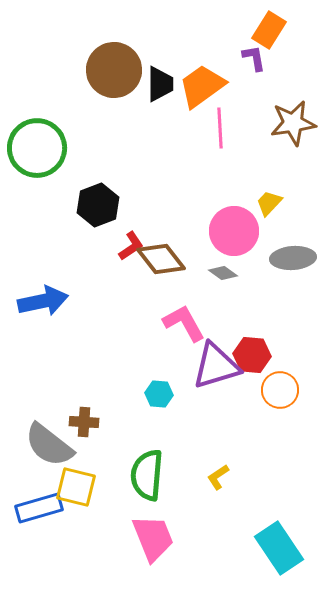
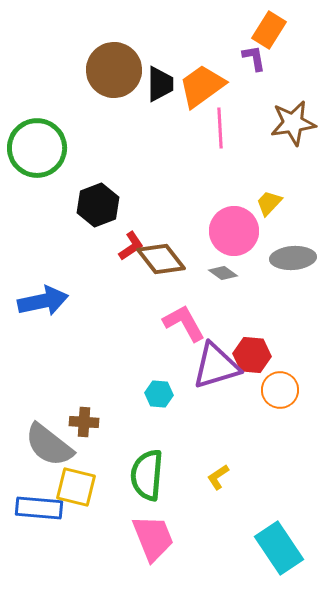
blue rectangle: rotated 21 degrees clockwise
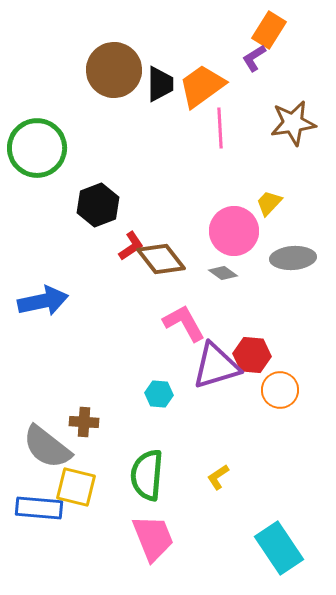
purple L-shape: rotated 112 degrees counterclockwise
gray semicircle: moved 2 px left, 2 px down
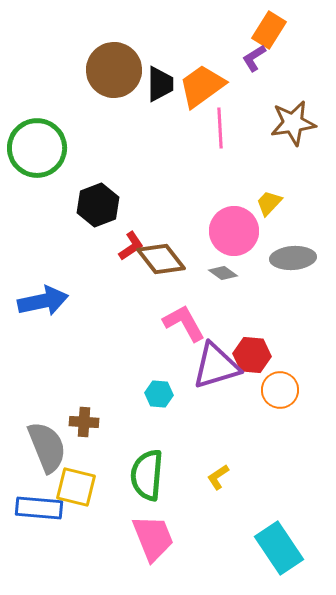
gray semicircle: rotated 150 degrees counterclockwise
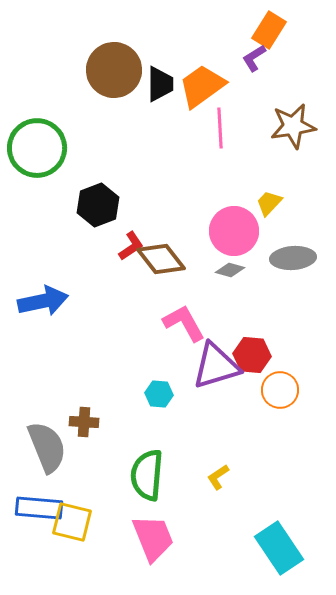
brown star: moved 3 px down
gray diamond: moved 7 px right, 3 px up; rotated 20 degrees counterclockwise
yellow square: moved 4 px left, 35 px down
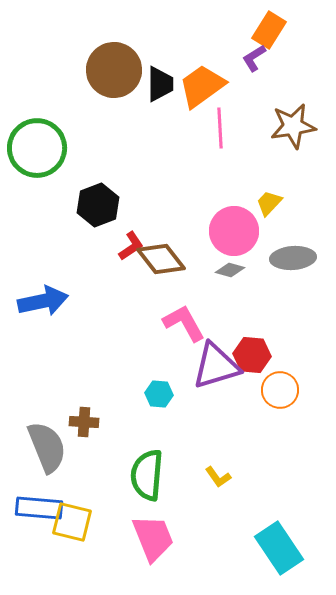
yellow L-shape: rotated 92 degrees counterclockwise
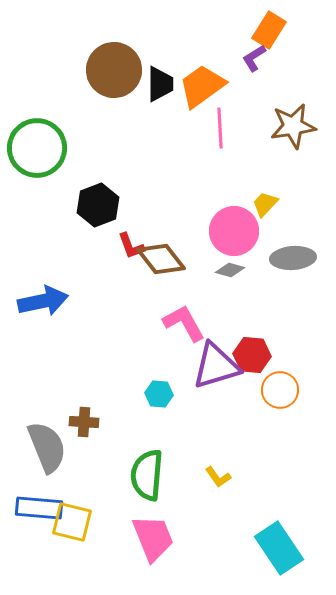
yellow trapezoid: moved 4 px left, 1 px down
red L-shape: rotated 104 degrees clockwise
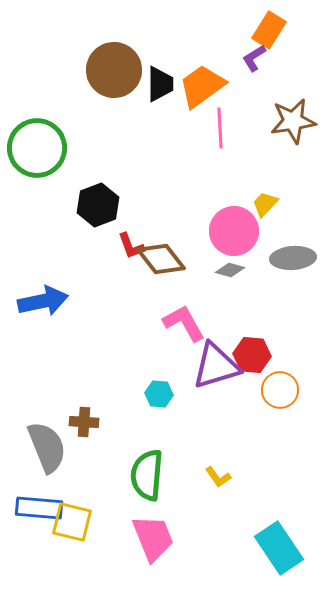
brown star: moved 5 px up
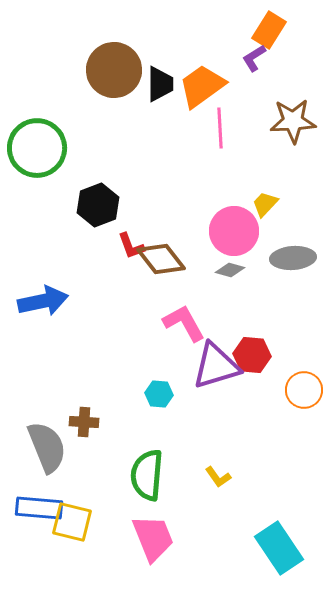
brown star: rotated 6 degrees clockwise
orange circle: moved 24 px right
